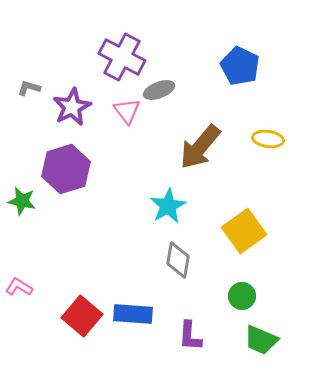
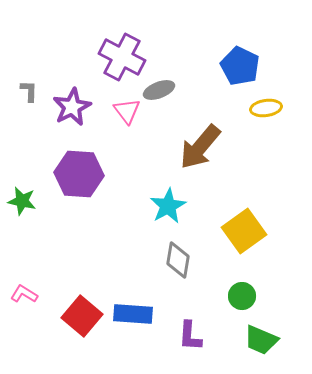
gray L-shape: moved 3 px down; rotated 75 degrees clockwise
yellow ellipse: moved 2 px left, 31 px up; rotated 16 degrees counterclockwise
purple hexagon: moved 13 px right, 5 px down; rotated 21 degrees clockwise
pink L-shape: moved 5 px right, 7 px down
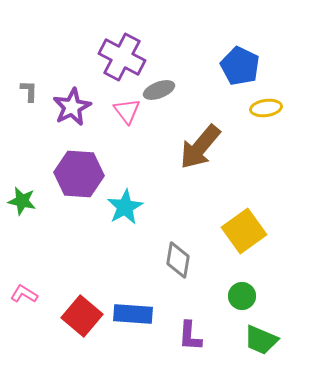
cyan star: moved 43 px left, 1 px down
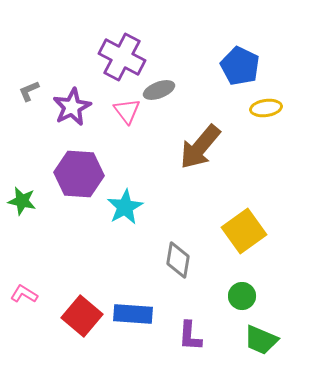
gray L-shape: rotated 115 degrees counterclockwise
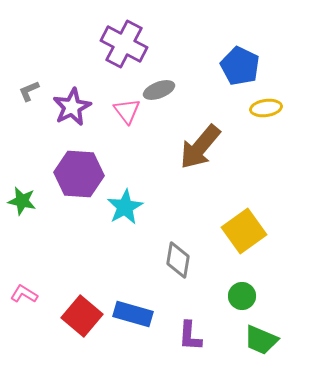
purple cross: moved 2 px right, 13 px up
blue rectangle: rotated 12 degrees clockwise
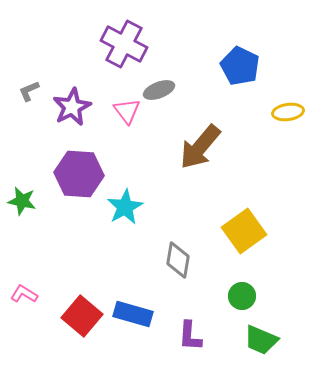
yellow ellipse: moved 22 px right, 4 px down
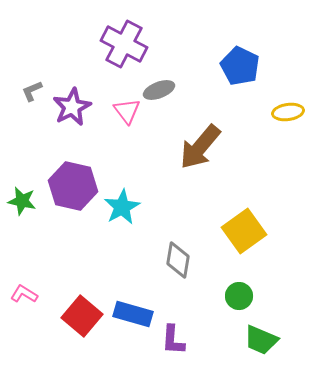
gray L-shape: moved 3 px right
purple hexagon: moved 6 px left, 12 px down; rotated 9 degrees clockwise
cyan star: moved 3 px left
green circle: moved 3 px left
purple L-shape: moved 17 px left, 4 px down
